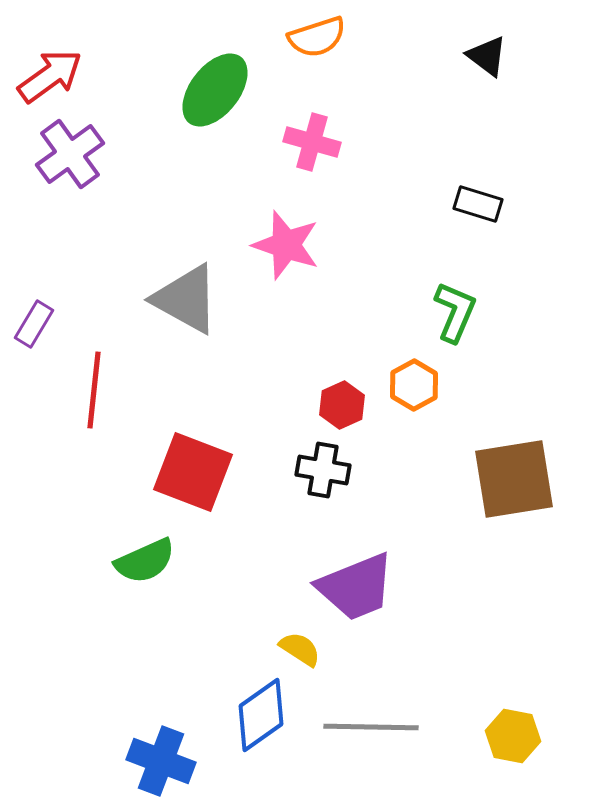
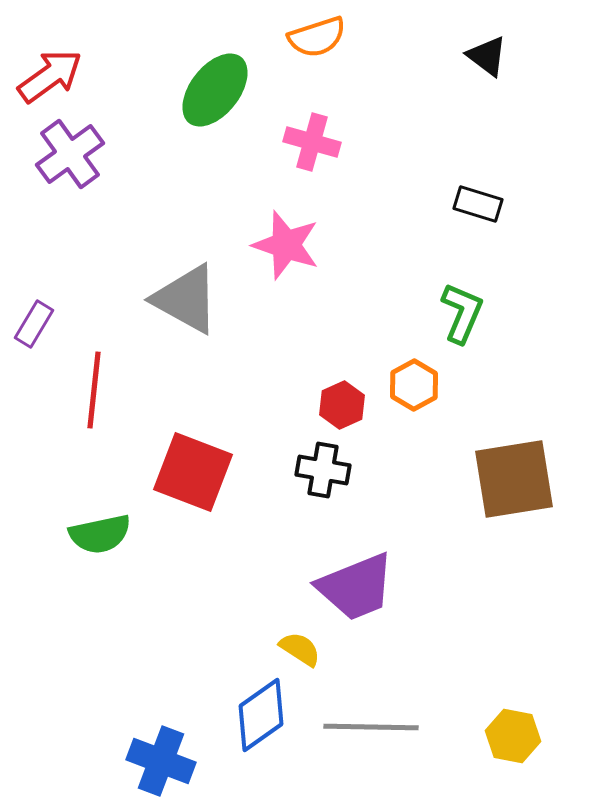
green L-shape: moved 7 px right, 1 px down
green semicircle: moved 45 px left, 27 px up; rotated 12 degrees clockwise
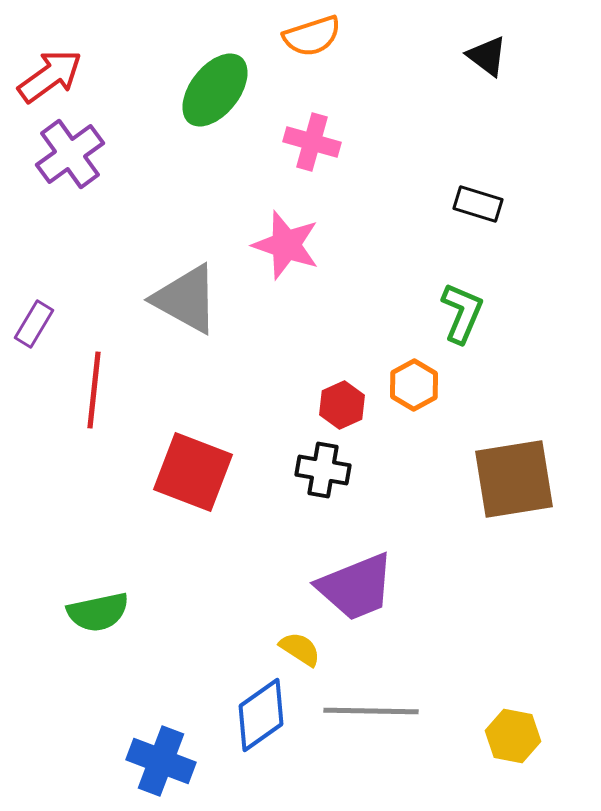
orange semicircle: moved 5 px left, 1 px up
green semicircle: moved 2 px left, 78 px down
gray line: moved 16 px up
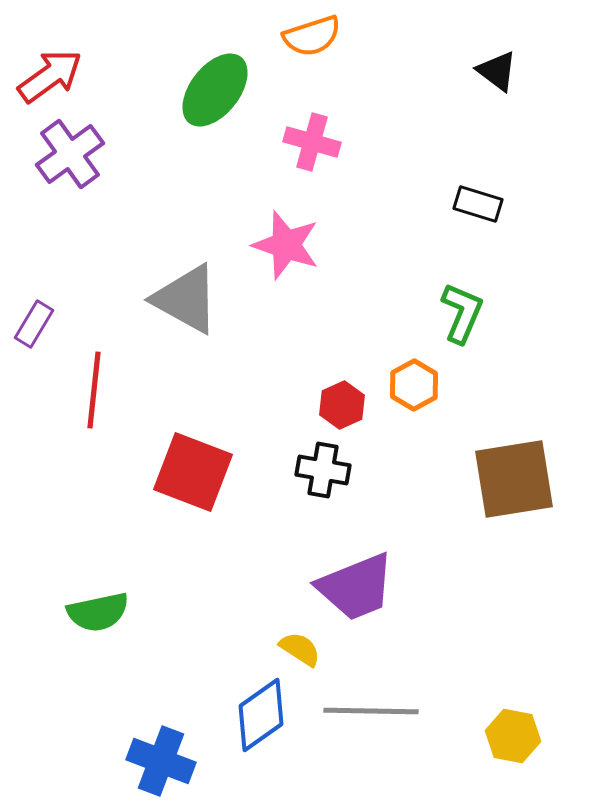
black triangle: moved 10 px right, 15 px down
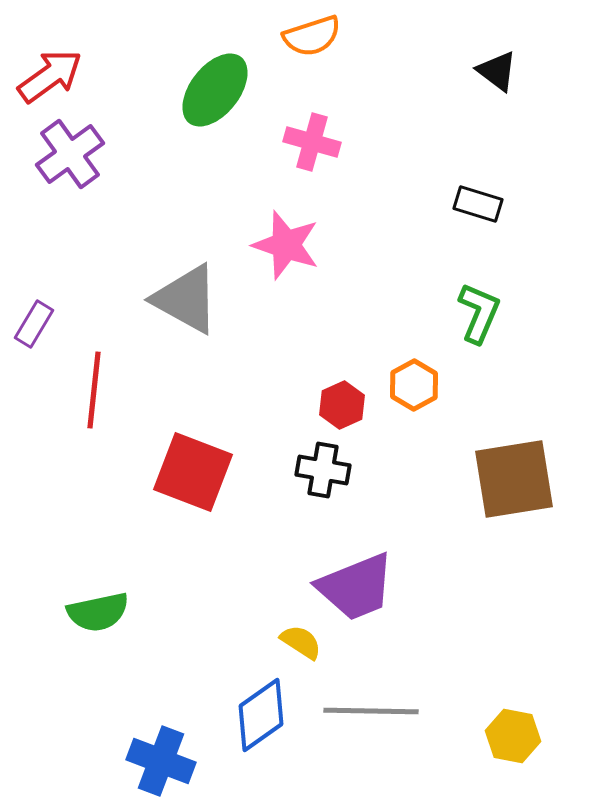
green L-shape: moved 17 px right
yellow semicircle: moved 1 px right, 7 px up
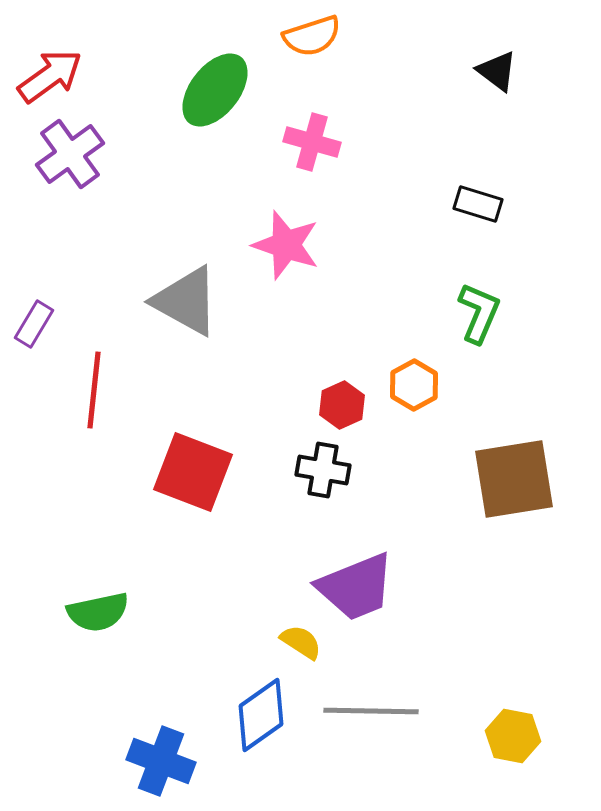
gray triangle: moved 2 px down
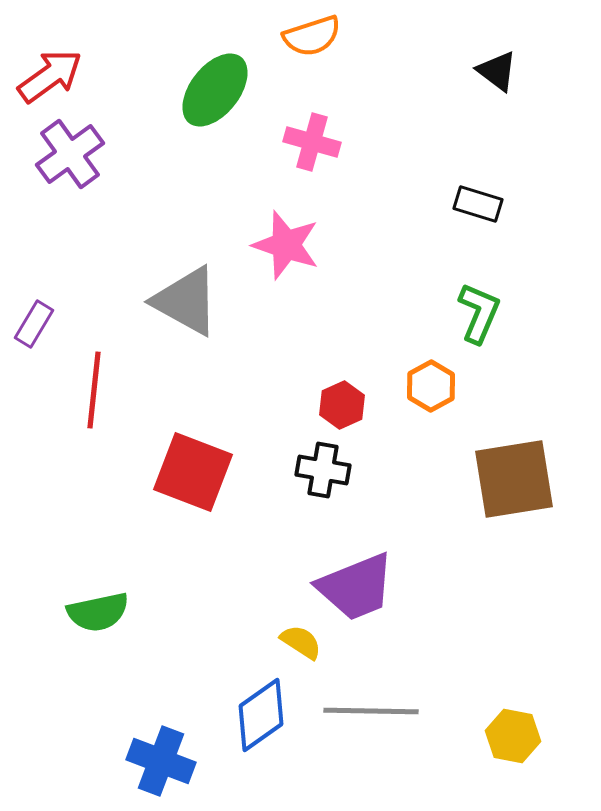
orange hexagon: moved 17 px right, 1 px down
